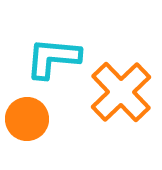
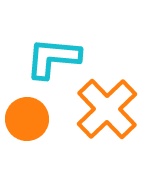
orange cross: moved 14 px left, 17 px down
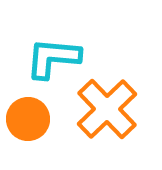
orange circle: moved 1 px right
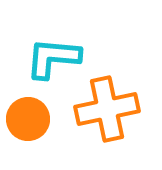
orange cross: rotated 32 degrees clockwise
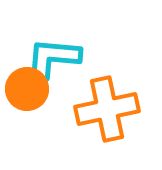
orange circle: moved 1 px left, 30 px up
